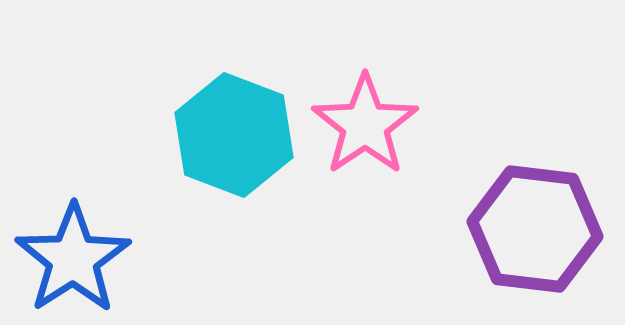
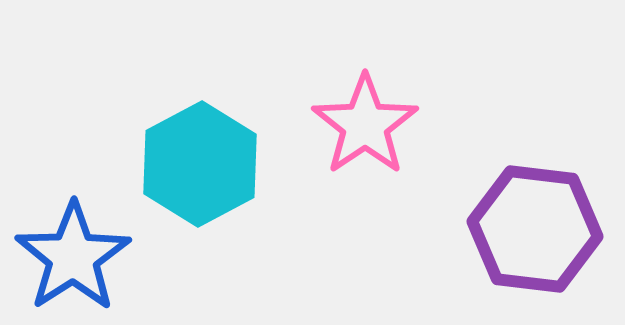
cyan hexagon: moved 34 px left, 29 px down; rotated 11 degrees clockwise
blue star: moved 2 px up
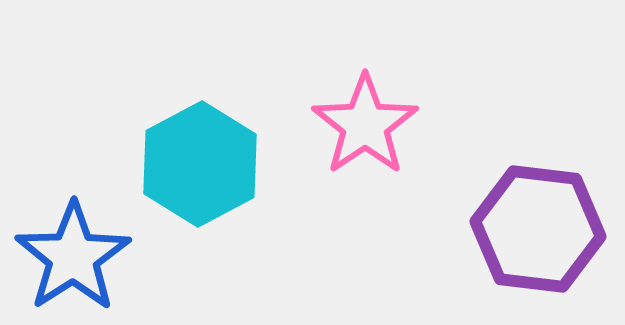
purple hexagon: moved 3 px right
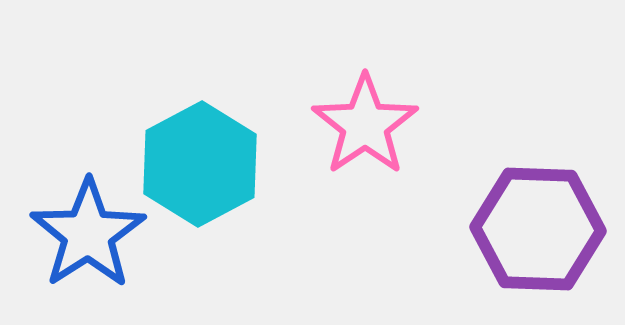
purple hexagon: rotated 5 degrees counterclockwise
blue star: moved 15 px right, 23 px up
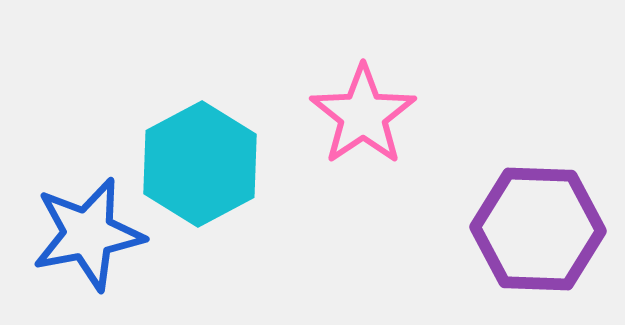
pink star: moved 2 px left, 10 px up
blue star: rotated 22 degrees clockwise
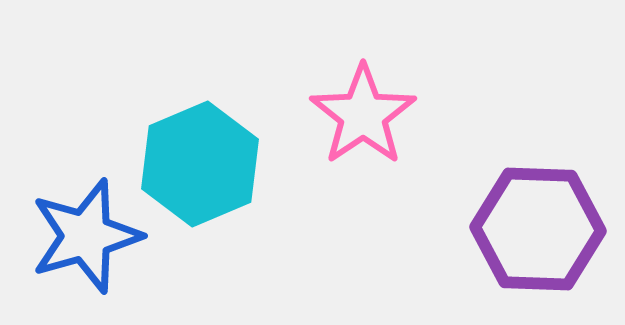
cyan hexagon: rotated 5 degrees clockwise
blue star: moved 2 px left, 2 px down; rotated 5 degrees counterclockwise
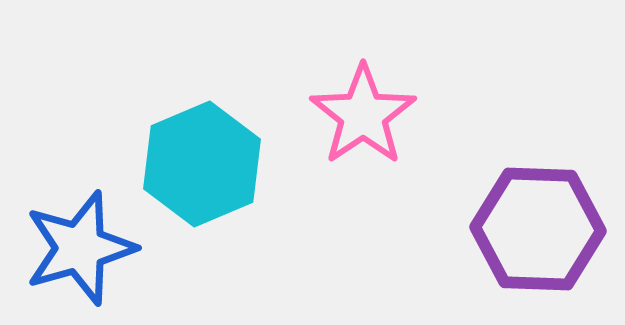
cyan hexagon: moved 2 px right
blue star: moved 6 px left, 12 px down
